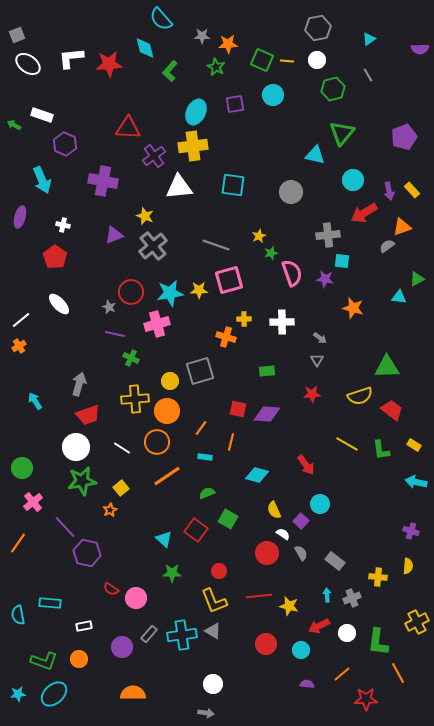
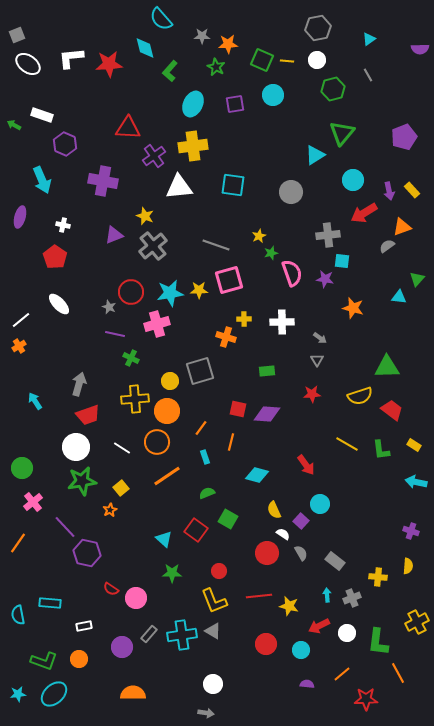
cyan ellipse at (196, 112): moved 3 px left, 8 px up
cyan triangle at (315, 155): rotated 45 degrees counterclockwise
green triangle at (417, 279): rotated 21 degrees counterclockwise
cyan rectangle at (205, 457): rotated 64 degrees clockwise
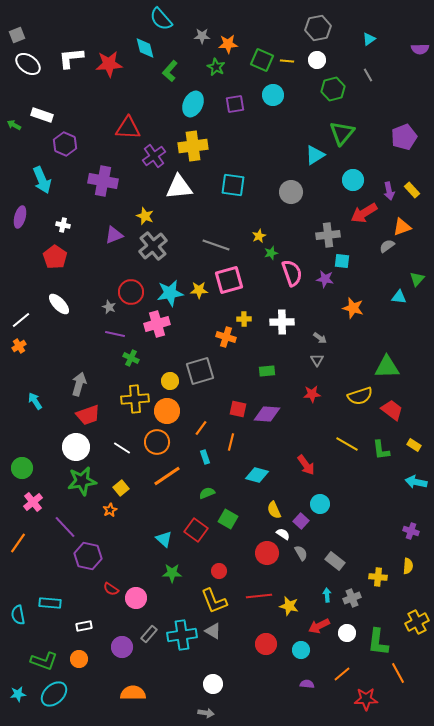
purple hexagon at (87, 553): moved 1 px right, 3 px down
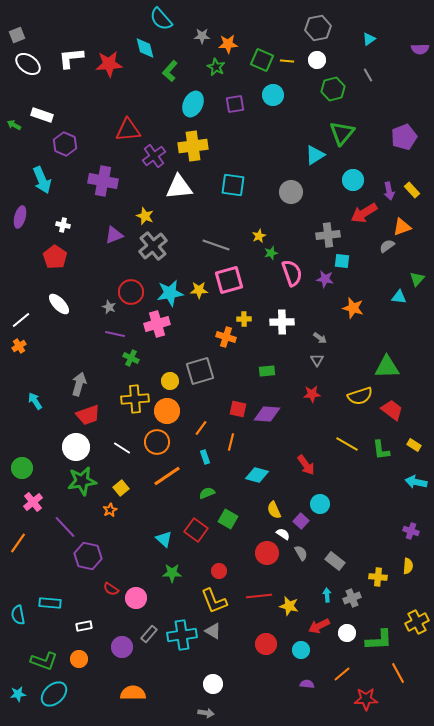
red triangle at (128, 128): moved 2 px down; rotated 8 degrees counterclockwise
green L-shape at (378, 642): moved 1 px right, 2 px up; rotated 100 degrees counterclockwise
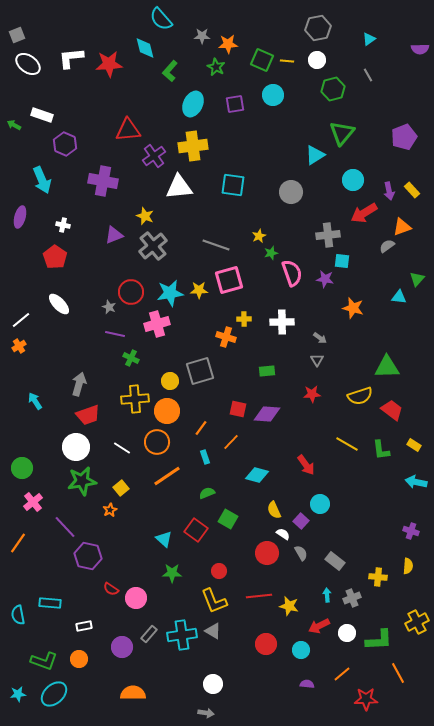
orange line at (231, 442): rotated 30 degrees clockwise
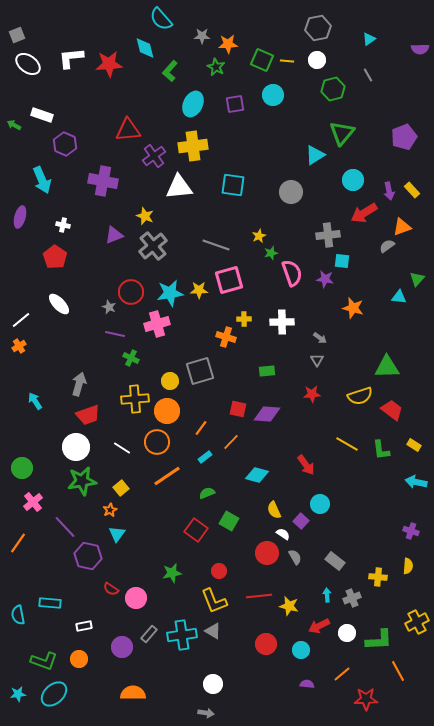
cyan rectangle at (205, 457): rotated 72 degrees clockwise
green square at (228, 519): moved 1 px right, 2 px down
cyan triangle at (164, 539): moved 47 px left, 5 px up; rotated 24 degrees clockwise
gray semicircle at (301, 553): moved 6 px left, 4 px down
green star at (172, 573): rotated 12 degrees counterclockwise
orange line at (398, 673): moved 2 px up
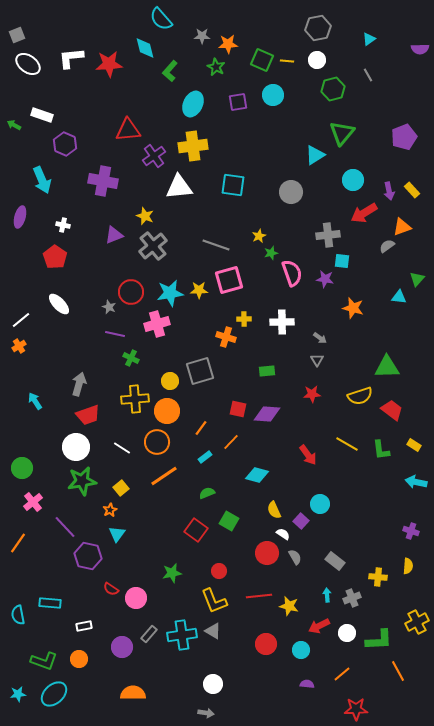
purple square at (235, 104): moved 3 px right, 2 px up
red arrow at (306, 465): moved 2 px right, 10 px up
orange line at (167, 476): moved 3 px left
red star at (366, 699): moved 10 px left, 10 px down
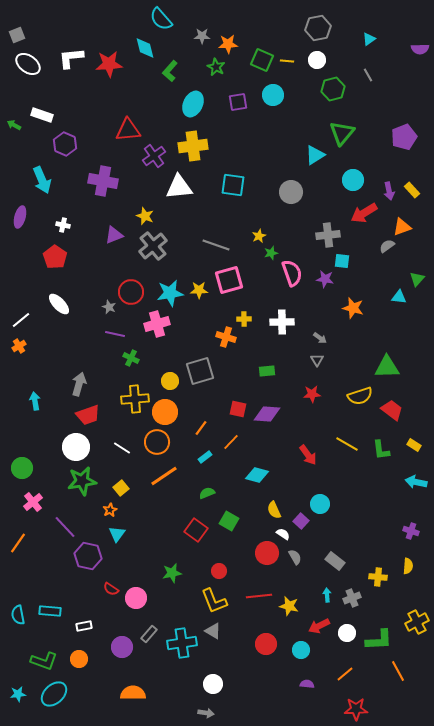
cyan arrow at (35, 401): rotated 24 degrees clockwise
orange circle at (167, 411): moved 2 px left, 1 px down
cyan rectangle at (50, 603): moved 8 px down
cyan cross at (182, 635): moved 8 px down
orange line at (342, 674): moved 3 px right
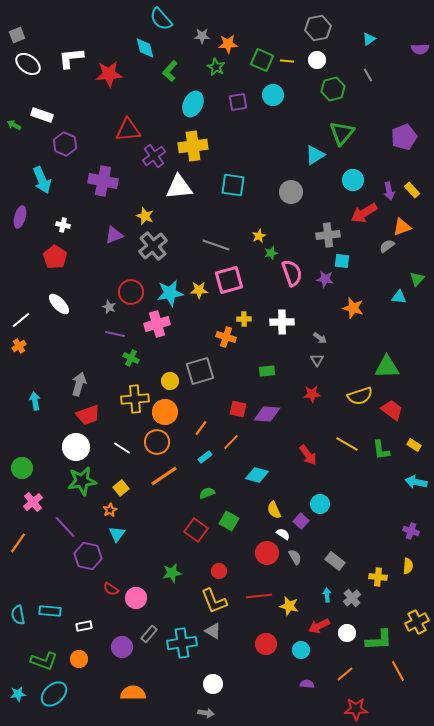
red star at (109, 64): moved 10 px down
gray cross at (352, 598): rotated 18 degrees counterclockwise
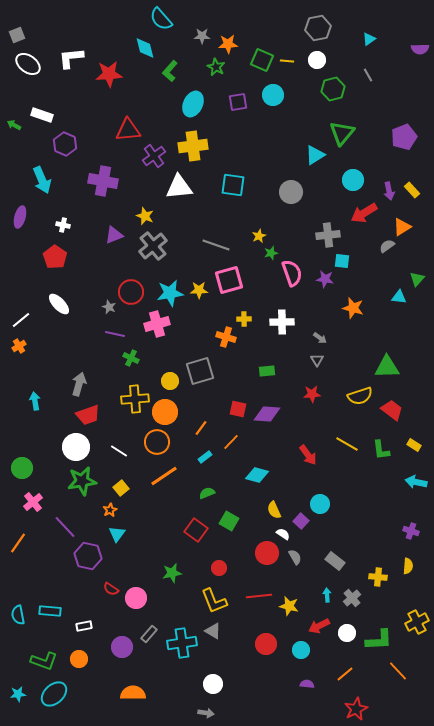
orange triangle at (402, 227): rotated 12 degrees counterclockwise
white line at (122, 448): moved 3 px left, 3 px down
red circle at (219, 571): moved 3 px up
orange line at (398, 671): rotated 15 degrees counterclockwise
red star at (356, 709): rotated 25 degrees counterclockwise
